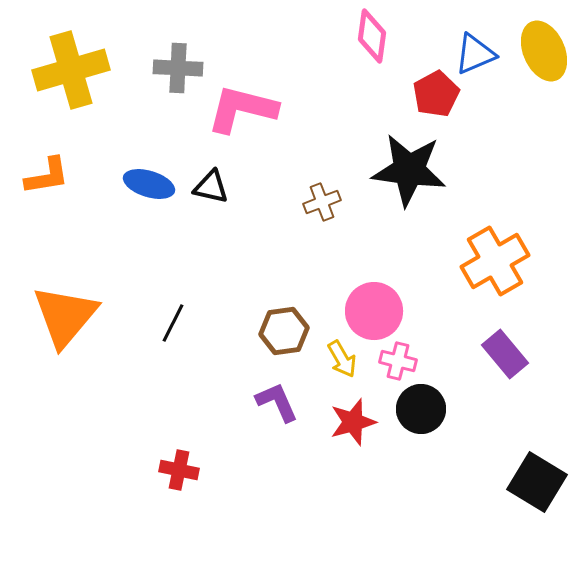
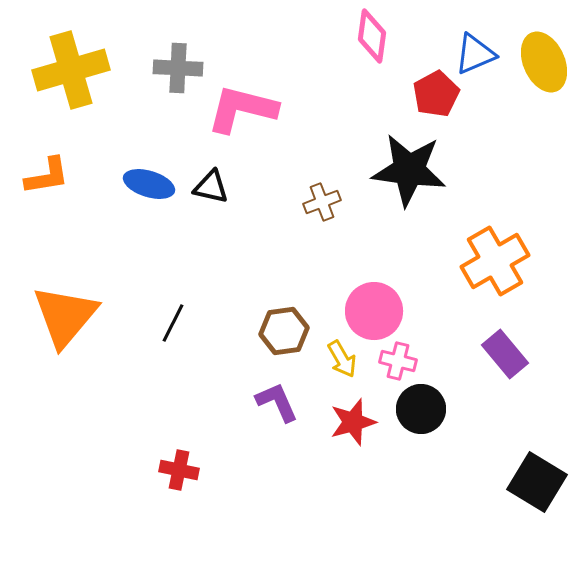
yellow ellipse: moved 11 px down
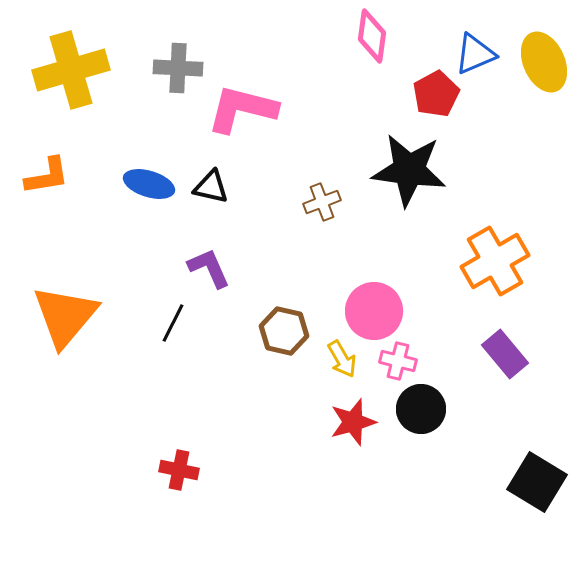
brown hexagon: rotated 21 degrees clockwise
purple L-shape: moved 68 px left, 134 px up
